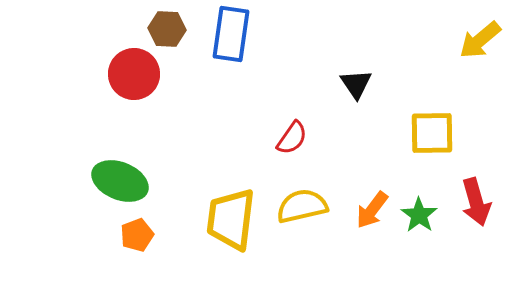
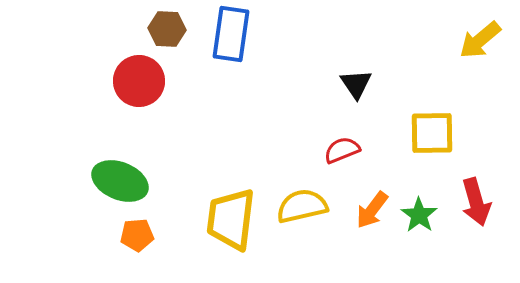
red circle: moved 5 px right, 7 px down
red semicircle: moved 50 px right, 12 px down; rotated 147 degrees counterclockwise
orange pentagon: rotated 16 degrees clockwise
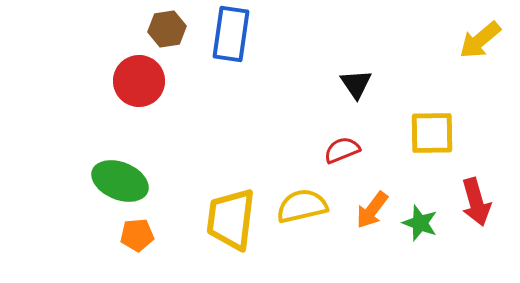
brown hexagon: rotated 12 degrees counterclockwise
green star: moved 1 px right, 8 px down; rotated 15 degrees counterclockwise
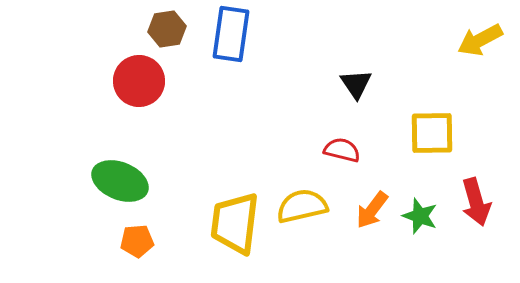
yellow arrow: rotated 12 degrees clockwise
red semicircle: rotated 36 degrees clockwise
yellow trapezoid: moved 4 px right, 4 px down
green star: moved 7 px up
orange pentagon: moved 6 px down
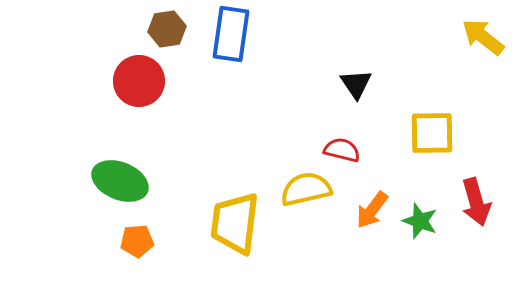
yellow arrow: moved 3 px right, 3 px up; rotated 66 degrees clockwise
yellow semicircle: moved 4 px right, 17 px up
green star: moved 5 px down
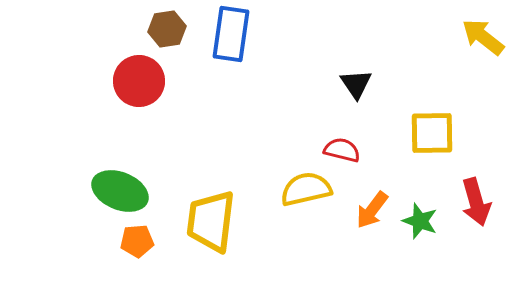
green ellipse: moved 10 px down
yellow trapezoid: moved 24 px left, 2 px up
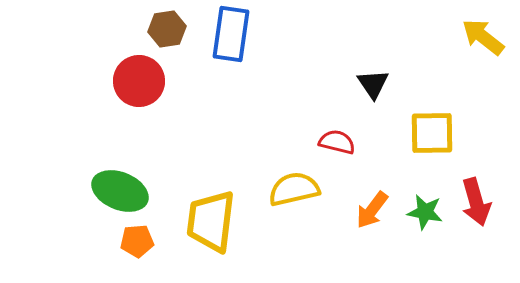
black triangle: moved 17 px right
red semicircle: moved 5 px left, 8 px up
yellow semicircle: moved 12 px left
green star: moved 5 px right, 9 px up; rotated 9 degrees counterclockwise
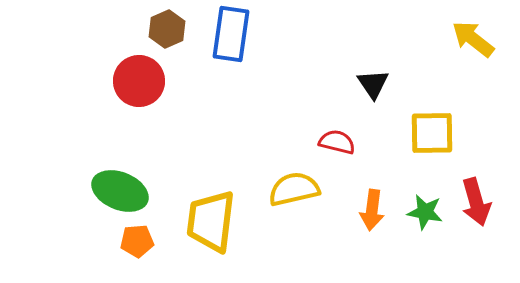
brown hexagon: rotated 15 degrees counterclockwise
yellow arrow: moved 10 px left, 2 px down
orange arrow: rotated 30 degrees counterclockwise
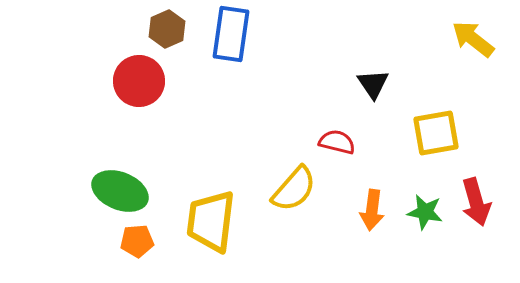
yellow square: moved 4 px right; rotated 9 degrees counterclockwise
yellow semicircle: rotated 144 degrees clockwise
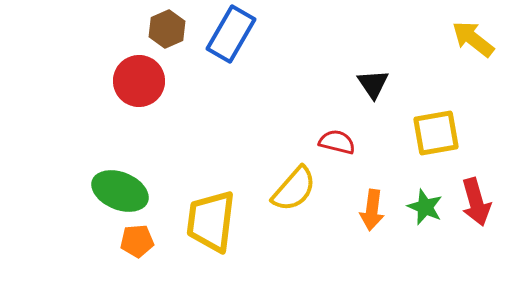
blue rectangle: rotated 22 degrees clockwise
green star: moved 5 px up; rotated 12 degrees clockwise
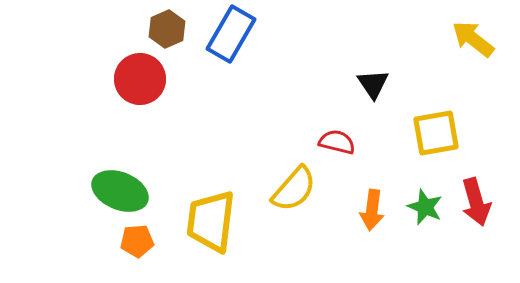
red circle: moved 1 px right, 2 px up
